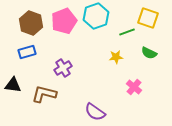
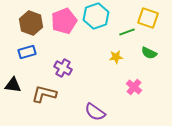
purple cross: rotated 30 degrees counterclockwise
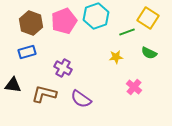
yellow square: rotated 15 degrees clockwise
purple semicircle: moved 14 px left, 13 px up
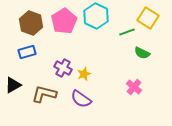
cyan hexagon: rotated 15 degrees counterclockwise
pink pentagon: rotated 10 degrees counterclockwise
green semicircle: moved 7 px left
yellow star: moved 32 px left, 17 px down; rotated 16 degrees counterclockwise
black triangle: rotated 36 degrees counterclockwise
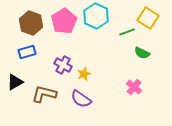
purple cross: moved 3 px up
black triangle: moved 2 px right, 3 px up
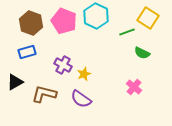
pink pentagon: rotated 20 degrees counterclockwise
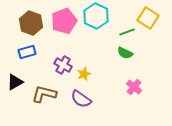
pink pentagon: rotated 30 degrees clockwise
green semicircle: moved 17 px left
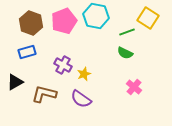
cyan hexagon: rotated 15 degrees counterclockwise
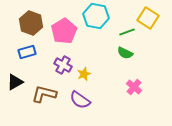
pink pentagon: moved 10 px down; rotated 10 degrees counterclockwise
purple semicircle: moved 1 px left, 1 px down
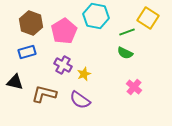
black triangle: rotated 42 degrees clockwise
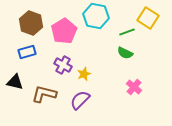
purple semicircle: rotated 100 degrees clockwise
